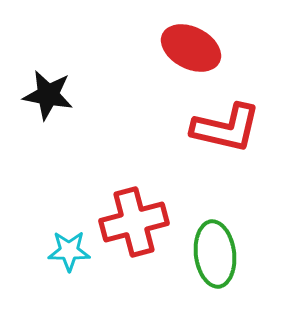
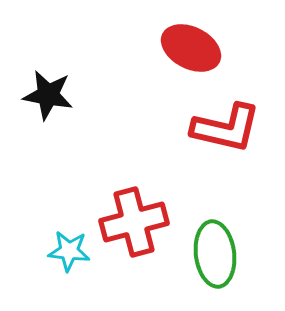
cyan star: rotated 6 degrees clockwise
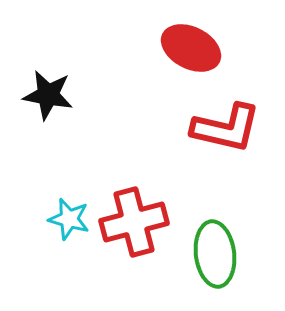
cyan star: moved 32 px up; rotated 9 degrees clockwise
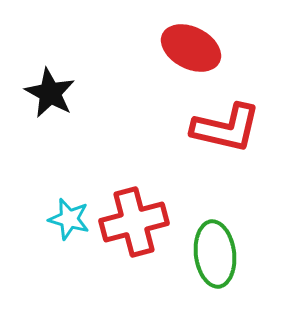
black star: moved 2 px right, 2 px up; rotated 18 degrees clockwise
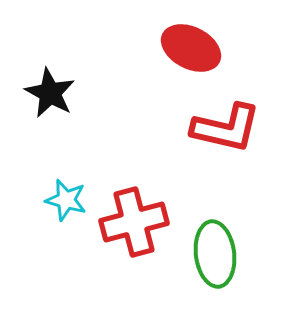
cyan star: moved 3 px left, 19 px up
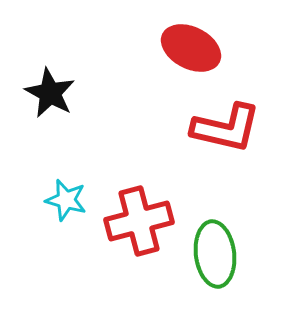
red cross: moved 5 px right, 1 px up
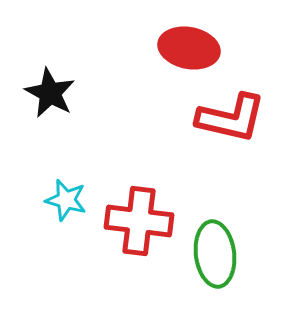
red ellipse: moved 2 px left; rotated 16 degrees counterclockwise
red L-shape: moved 5 px right, 10 px up
red cross: rotated 22 degrees clockwise
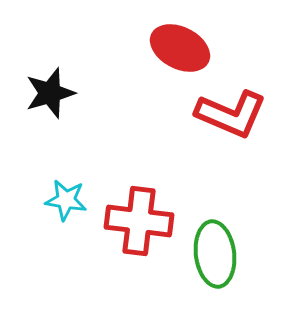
red ellipse: moved 9 px left; rotated 16 degrees clockwise
black star: rotated 27 degrees clockwise
red L-shape: moved 4 px up; rotated 10 degrees clockwise
cyan star: rotated 6 degrees counterclockwise
